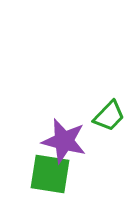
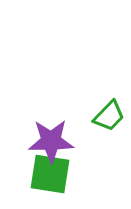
purple star: moved 13 px left; rotated 15 degrees counterclockwise
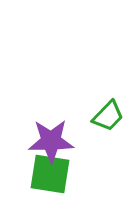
green trapezoid: moved 1 px left
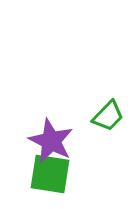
purple star: rotated 27 degrees clockwise
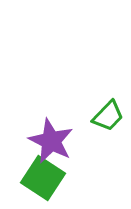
green square: moved 7 px left, 4 px down; rotated 24 degrees clockwise
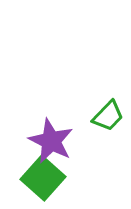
green square: rotated 9 degrees clockwise
